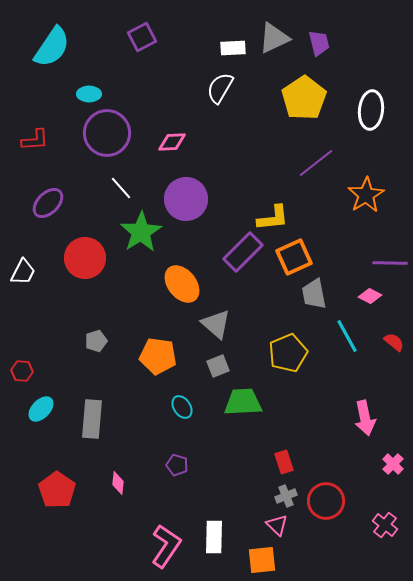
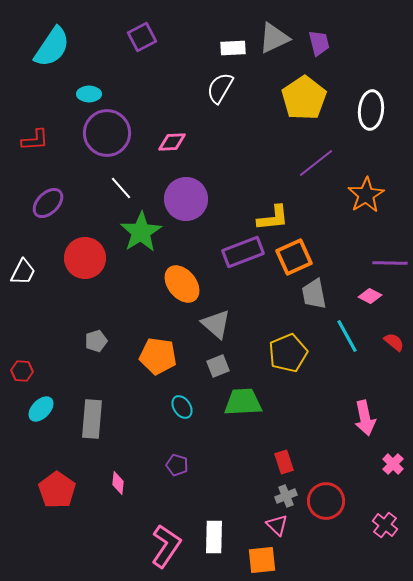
purple rectangle at (243, 252): rotated 24 degrees clockwise
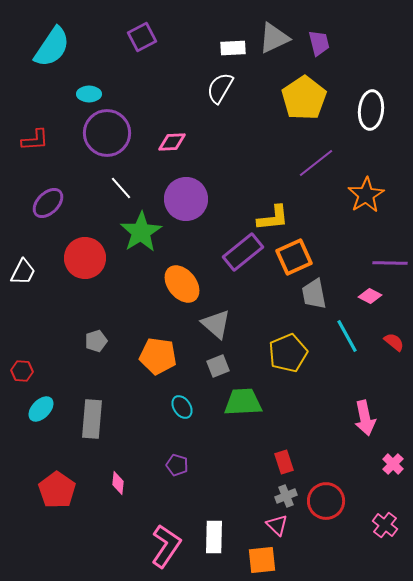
purple rectangle at (243, 252): rotated 18 degrees counterclockwise
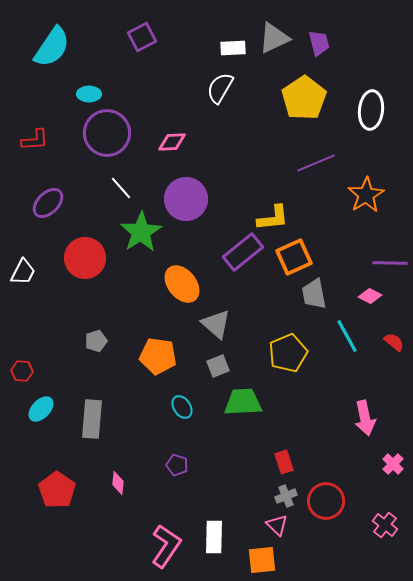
purple line at (316, 163): rotated 15 degrees clockwise
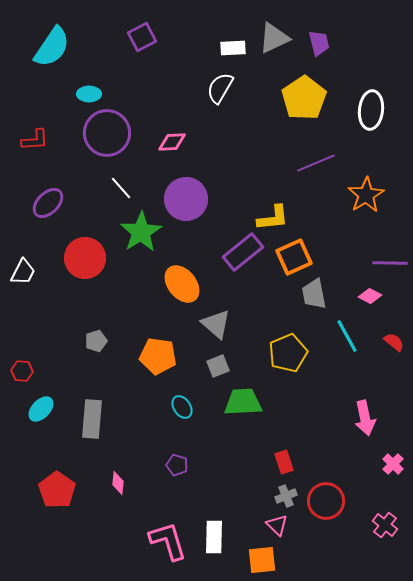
pink L-shape at (166, 546): moved 2 px right, 5 px up; rotated 51 degrees counterclockwise
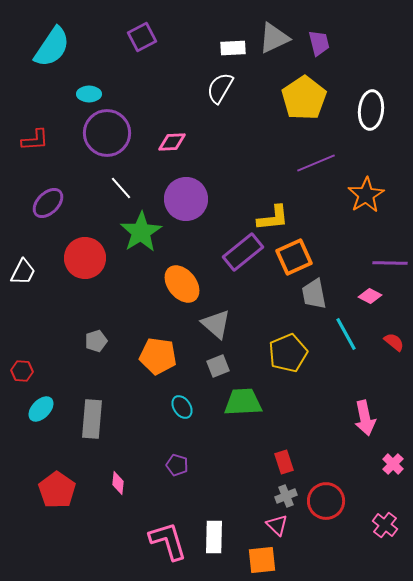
cyan line at (347, 336): moved 1 px left, 2 px up
